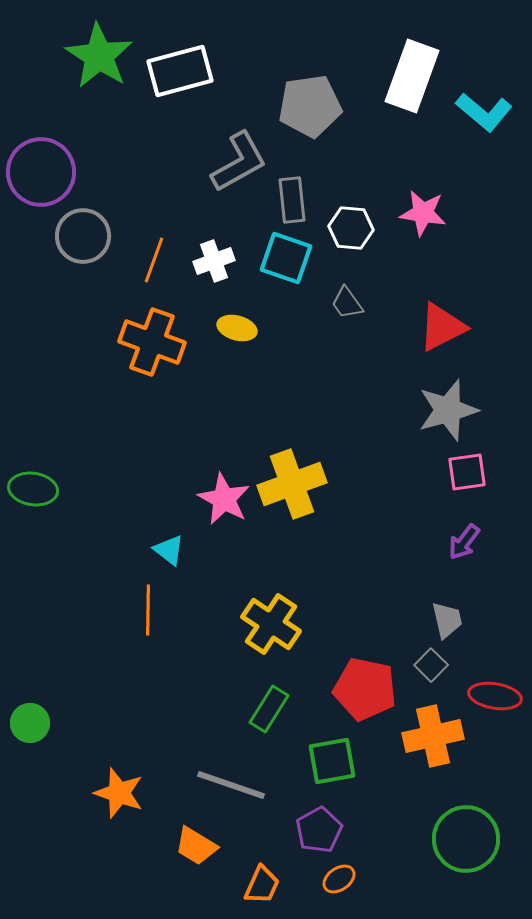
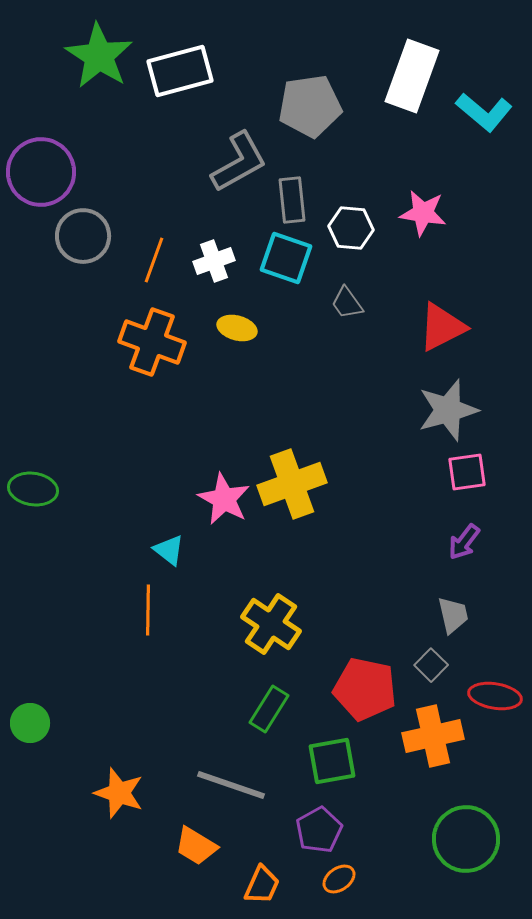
gray trapezoid at (447, 620): moved 6 px right, 5 px up
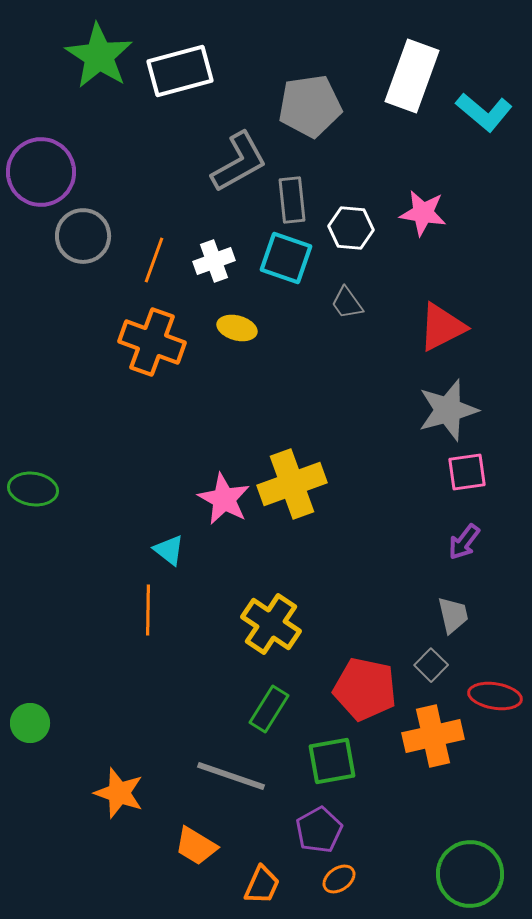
gray line at (231, 785): moved 9 px up
green circle at (466, 839): moved 4 px right, 35 px down
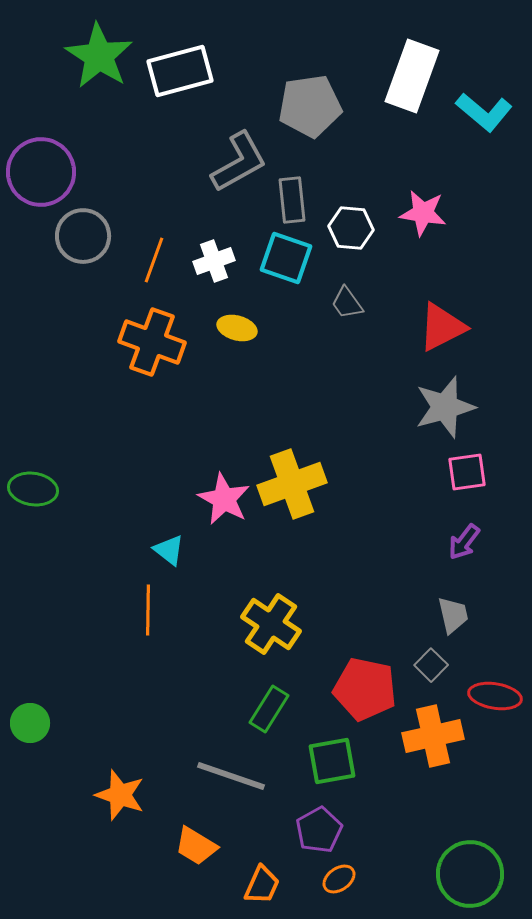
gray star at (448, 410): moved 3 px left, 3 px up
orange star at (119, 793): moved 1 px right, 2 px down
